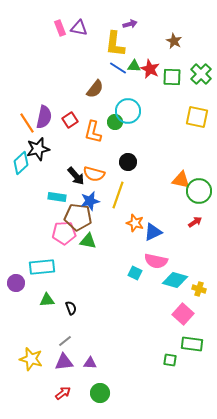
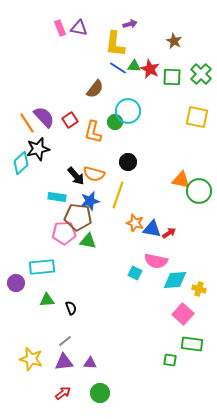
purple semicircle at (44, 117): rotated 55 degrees counterclockwise
red arrow at (195, 222): moved 26 px left, 11 px down
blue triangle at (153, 232): moved 1 px left, 3 px up; rotated 36 degrees clockwise
cyan diamond at (175, 280): rotated 20 degrees counterclockwise
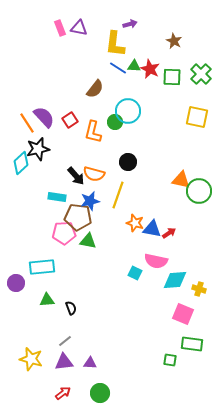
pink square at (183, 314): rotated 20 degrees counterclockwise
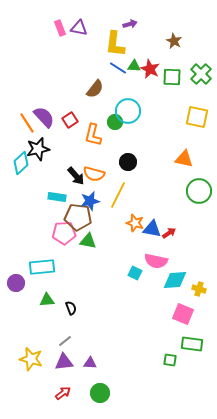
orange L-shape at (93, 132): moved 3 px down
orange triangle at (181, 180): moved 3 px right, 21 px up
yellow line at (118, 195): rotated 8 degrees clockwise
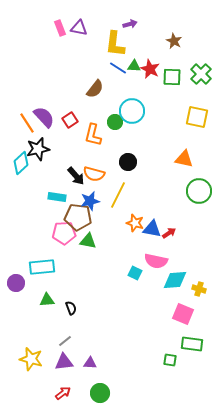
cyan circle at (128, 111): moved 4 px right
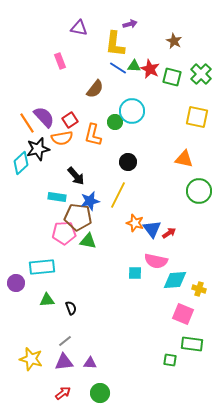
pink rectangle at (60, 28): moved 33 px down
green square at (172, 77): rotated 12 degrees clockwise
orange semicircle at (94, 174): moved 32 px left, 36 px up; rotated 25 degrees counterclockwise
blue triangle at (152, 229): rotated 42 degrees clockwise
cyan square at (135, 273): rotated 24 degrees counterclockwise
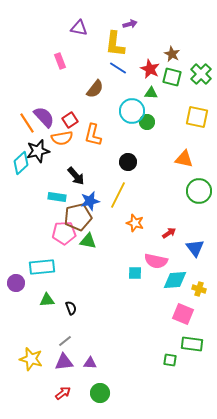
brown star at (174, 41): moved 2 px left, 13 px down
green triangle at (134, 66): moved 17 px right, 27 px down
green circle at (115, 122): moved 32 px right
black star at (38, 149): moved 2 px down
brown pentagon at (78, 217): rotated 20 degrees counterclockwise
blue triangle at (152, 229): moved 43 px right, 19 px down
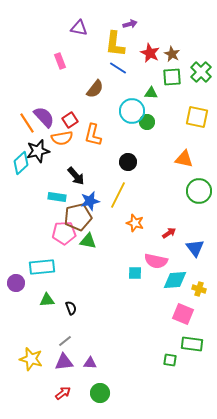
red star at (150, 69): moved 16 px up
green cross at (201, 74): moved 2 px up
green square at (172, 77): rotated 18 degrees counterclockwise
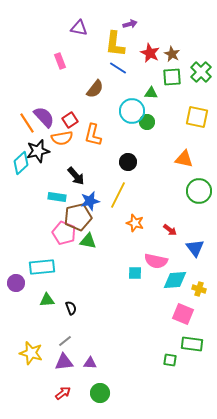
pink pentagon at (64, 233): rotated 25 degrees clockwise
red arrow at (169, 233): moved 1 px right, 3 px up; rotated 72 degrees clockwise
yellow star at (31, 359): moved 6 px up
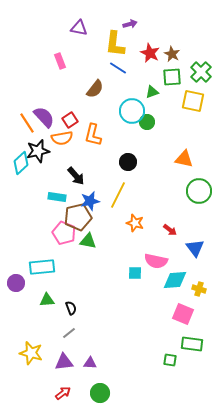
green triangle at (151, 93): moved 1 px right, 1 px up; rotated 24 degrees counterclockwise
yellow square at (197, 117): moved 4 px left, 16 px up
gray line at (65, 341): moved 4 px right, 8 px up
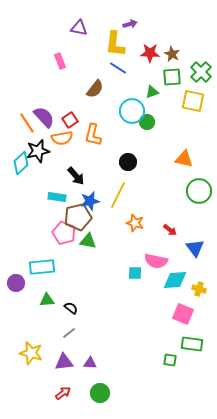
red star at (150, 53): rotated 24 degrees counterclockwise
black semicircle at (71, 308): rotated 32 degrees counterclockwise
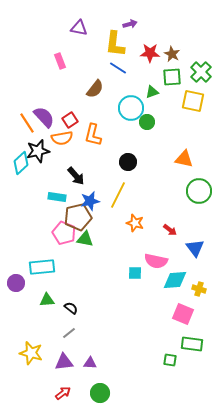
cyan circle at (132, 111): moved 1 px left, 3 px up
green triangle at (88, 241): moved 3 px left, 2 px up
